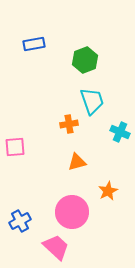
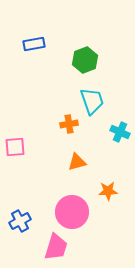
orange star: rotated 24 degrees clockwise
pink trapezoid: rotated 64 degrees clockwise
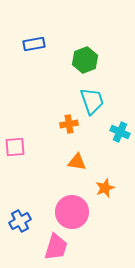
orange triangle: rotated 24 degrees clockwise
orange star: moved 3 px left, 3 px up; rotated 18 degrees counterclockwise
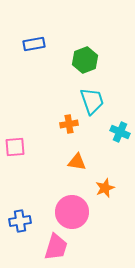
blue cross: rotated 20 degrees clockwise
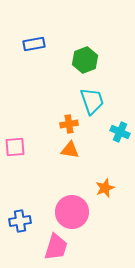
orange triangle: moved 7 px left, 12 px up
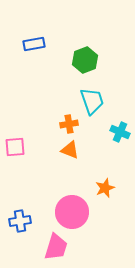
orange triangle: rotated 12 degrees clockwise
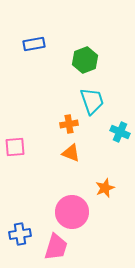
orange triangle: moved 1 px right, 3 px down
blue cross: moved 13 px down
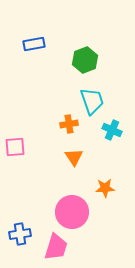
cyan cross: moved 8 px left, 2 px up
orange triangle: moved 3 px right, 4 px down; rotated 36 degrees clockwise
orange star: rotated 18 degrees clockwise
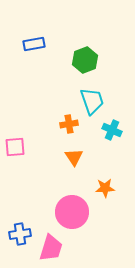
pink trapezoid: moved 5 px left, 1 px down
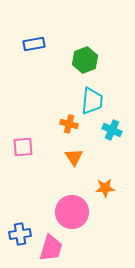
cyan trapezoid: rotated 24 degrees clockwise
orange cross: rotated 24 degrees clockwise
pink square: moved 8 px right
